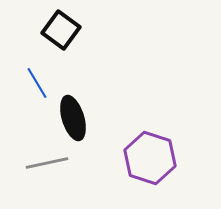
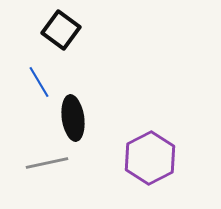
blue line: moved 2 px right, 1 px up
black ellipse: rotated 9 degrees clockwise
purple hexagon: rotated 15 degrees clockwise
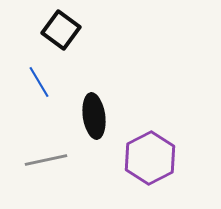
black ellipse: moved 21 px right, 2 px up
gray line: moved 1 px left, 3 px up
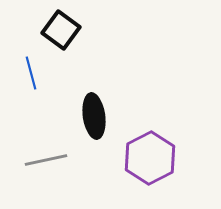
blue line: moved 8 px left, 9 px up; rotated 16 degrees clockwise
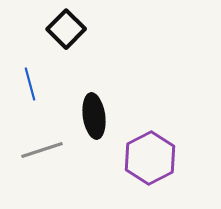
black square: moved 5 px right, 1 px up; rotated 9 degrees clockwise
blue line: moved 1 px left, 11 px down
gray line: moved 4 px left, 10 px up; rotated 6 degrees counterclockwise
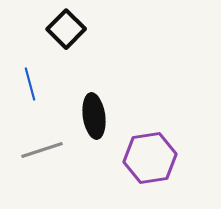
purple hexagon: rotated 18 degrees clockwise
